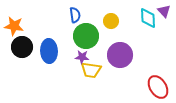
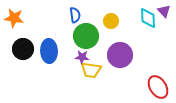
orange star: moved 8 px up
black circle: moved 1 px right, 2 px down
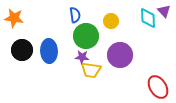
black circle: moved 1 px left, 1 px down
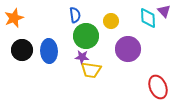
orange star: rotated 30 degrees counterclockwise
purple circle: moved 8 px right, 6 px up
red ellipse: rotated 10 degrees clockwise
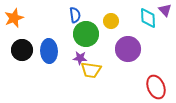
purple triangle: moved 1 px right, 1 px up
green circle: moved 2 px up
purple star: moved 2 px left, 1 px down
red ellipse: moved 2 px left
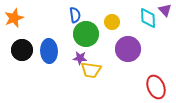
yellow circle: moved 1 px right, 1 px down
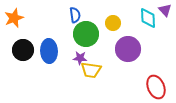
yellow circle: moved 1 px right, 1 px down
black circle: moved 1 px right
